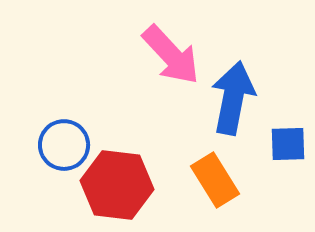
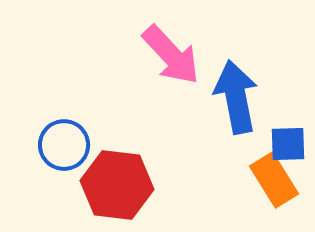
blue arrow: moved 3 px right, 1 px up; rotated 22 degrees counterclockwise
orange rectangle: moved 59 px right
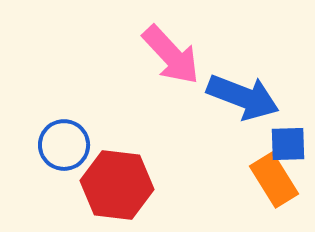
blue arrow: moved 7 px right; rotated 122 degrees clockwise
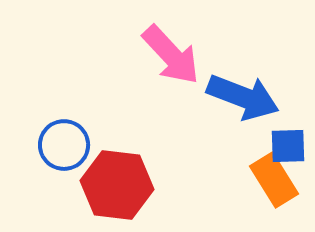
blue square: moved 2 px down
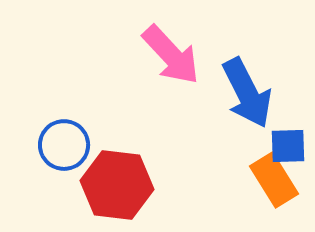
blue arrow: moved 4 px right, 4 px up; rotated 42 degrees clockwise
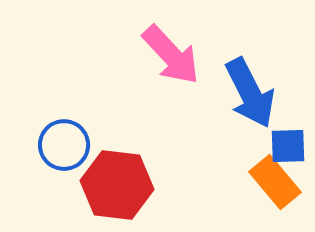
blue arrow: moved 3 px right
orange rectangle: moved 1 px right, 2 px down; rotated 8 degrees counterclockwise
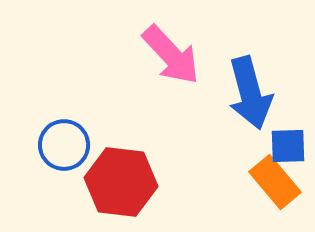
blue arrow: rotated 12 degrees clockwise
red hexagon: moved 4 px right, 3 px up
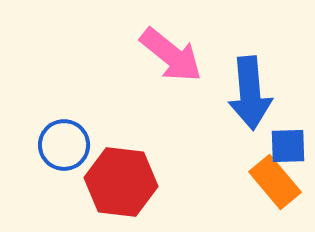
pink arrow: rotated 8 degrees counterclockwise
blue arrow: rotated 10 degrees clockwise
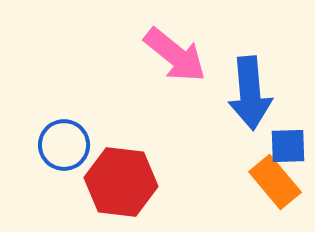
pink arrow: moved 4 px right
